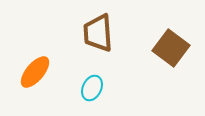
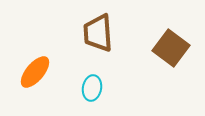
cyan ellipse: rotated 15 degrees counterclockwise
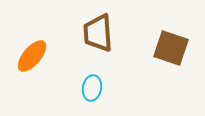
brown square: rotated 18 degrees counterclockwise
orange ellipse: moved 3 px left, 16 px up
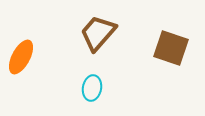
brown trapezoid: rotated 45 degrees clockwise
orange ellipse: moved 11 px left, 1 px down; rotated 12 degrees counterclockwise
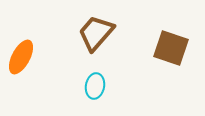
brown trapezoid: moved 2 px left
cyan ellipse: moved 3 px right, 2 px up
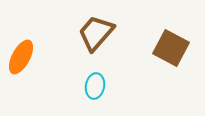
brown square: rotated 9 degrees clockwise
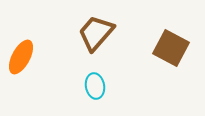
cyan ellipse: rotated 20 degrees counterclockwise
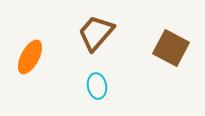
orange ellipse: moved 9 px right
cyan ellipse: moved 2 px right
